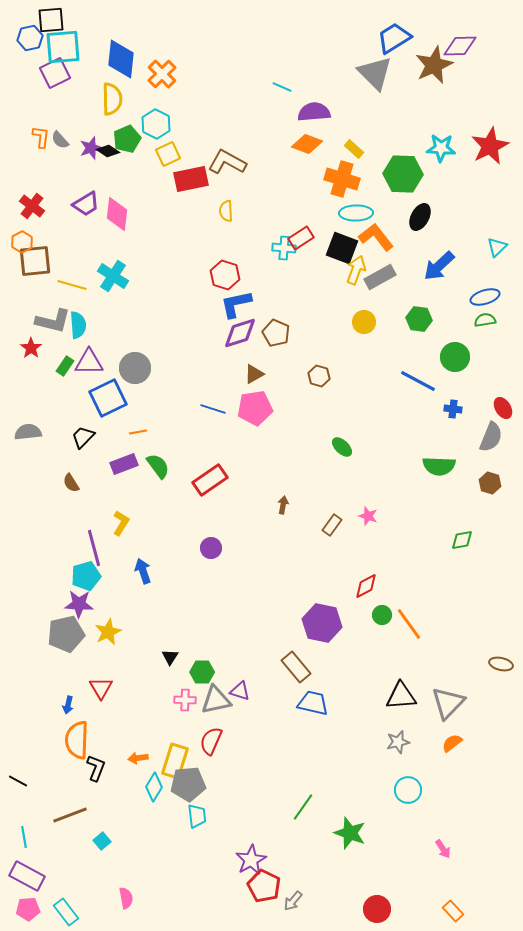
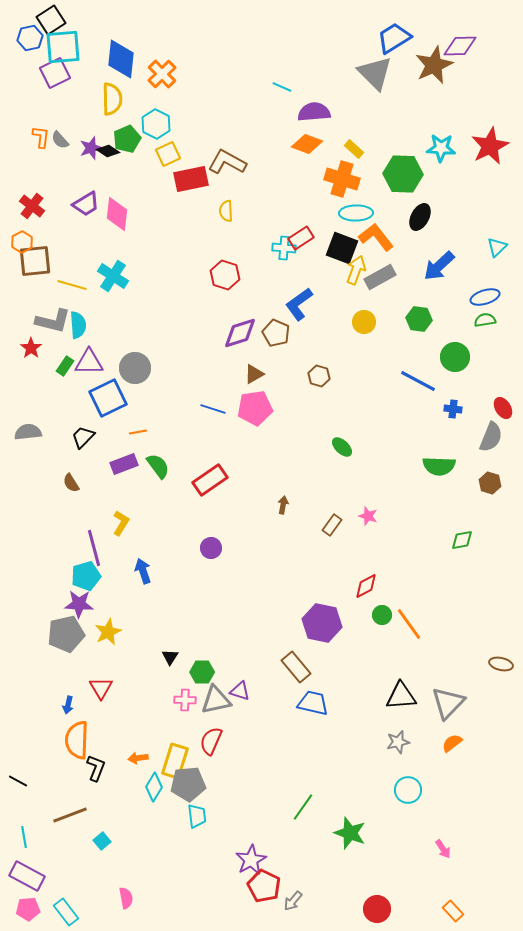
black square at (51, 20): rotated 28 degrees counterclockwise
blue L-shape at (236, 304): moved 63 px right; rotated 24 degrees counterclockwise
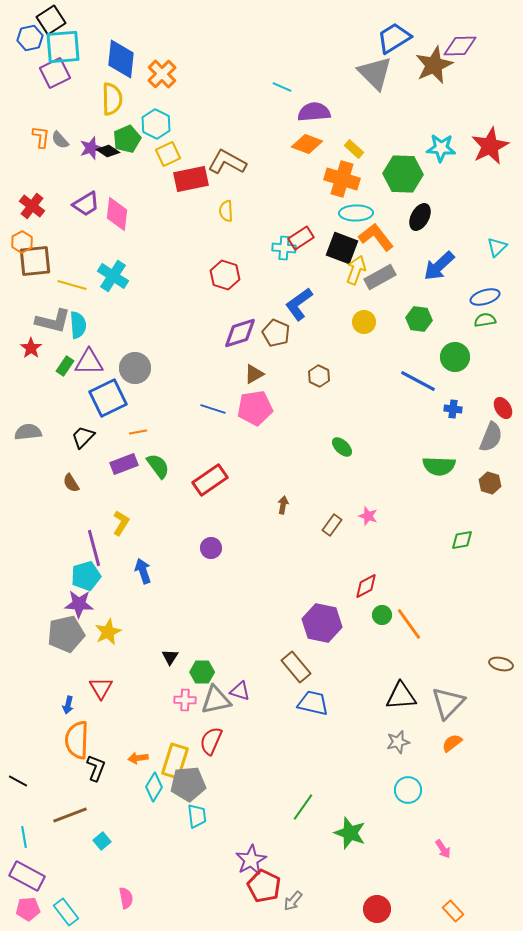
brown hexagon at (319, 376): rotated 10 degrees clockwise
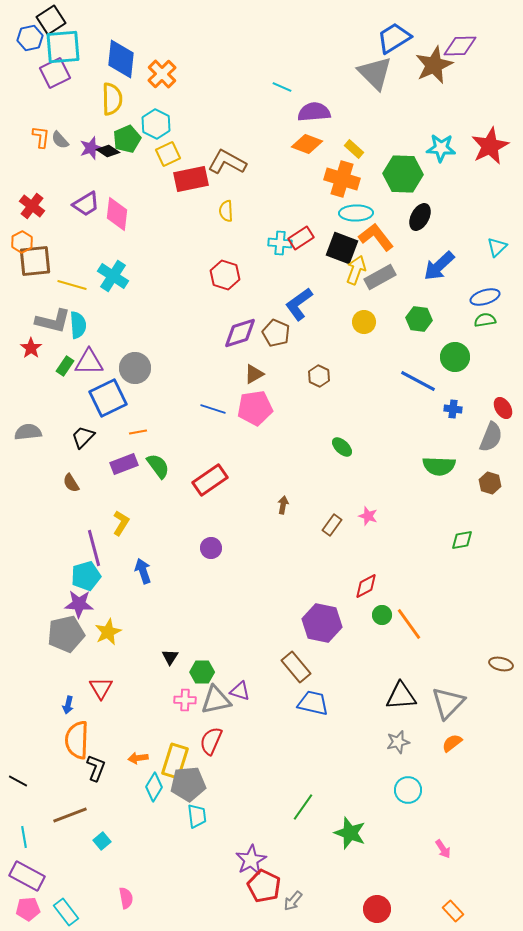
cyan cross at (284, 248): moved 4 px left, 5 px up
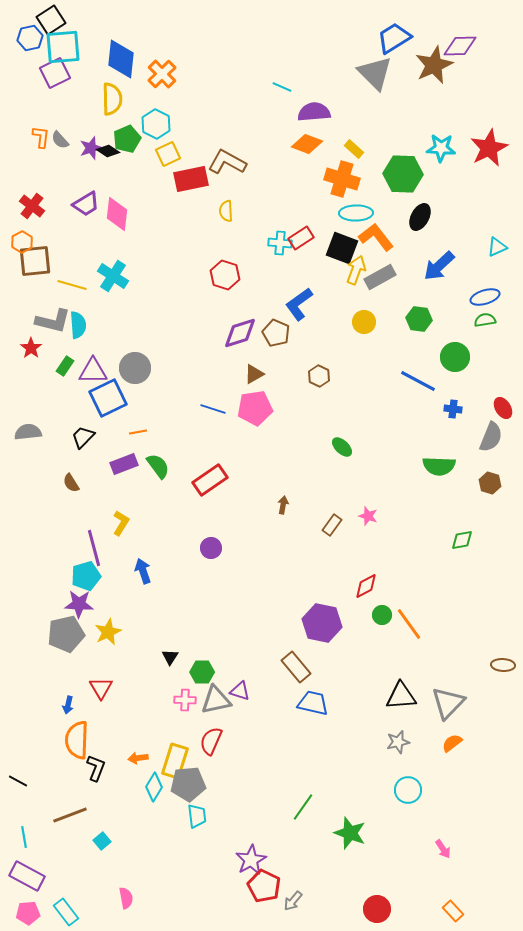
red star at (490, 146): moved 1 px left, 2 px down
cyan triangle at (497, 247): rotated 20 degrees clockwise
purple triangle at (89, 362): moved 4 px right, 9 px down
brown ellipse at (501, 664): moved 2 px right, 1 px down; rotated 10 degrees counterclockwise
pink pentagon at (28, 909): moved 4 px down
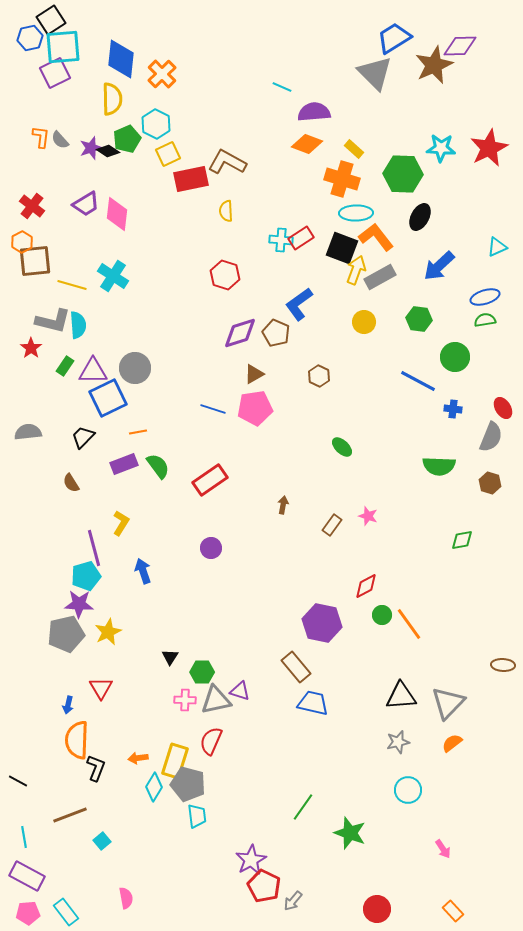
cyan cross at (280, 243): moved 1 px right, 3 px up
gray pentagon at (188, 784): rotated 20 degrees clockwise
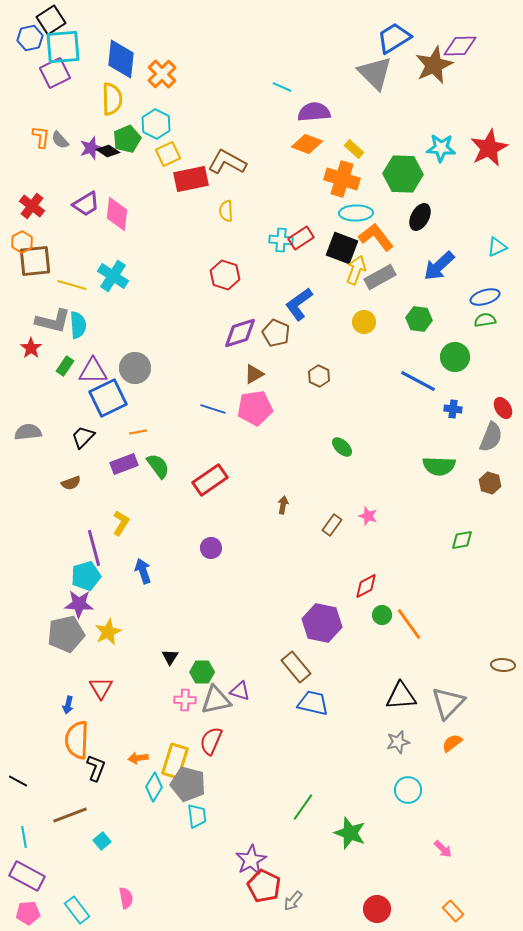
brown semicircle at (71, 483): rotated 78 degrees counterclockwise
pink arrow at (443, 849): rotated 12 degrees counterclockwise
cyan rectangle at (66, 912): moved 11 px right, 2 px up
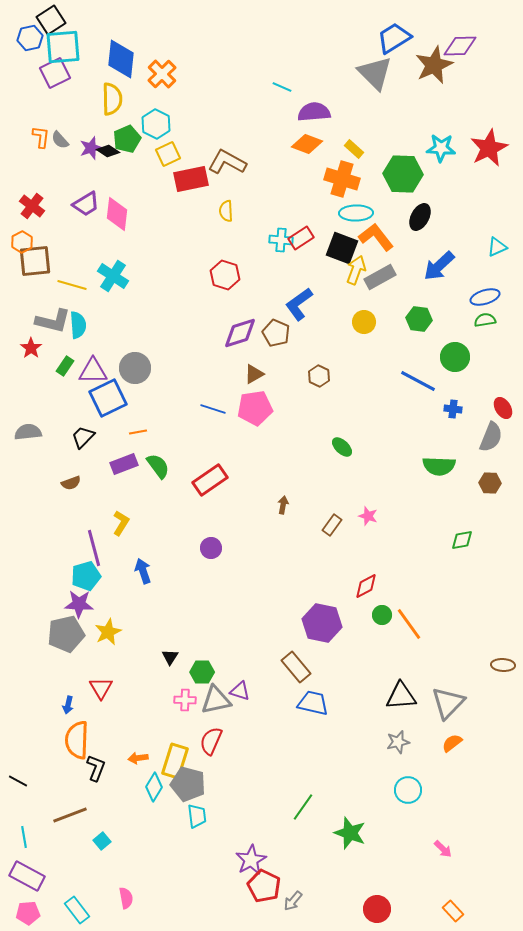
brown hexagon at (490, 483): rotated 15 degrees counterclockwise
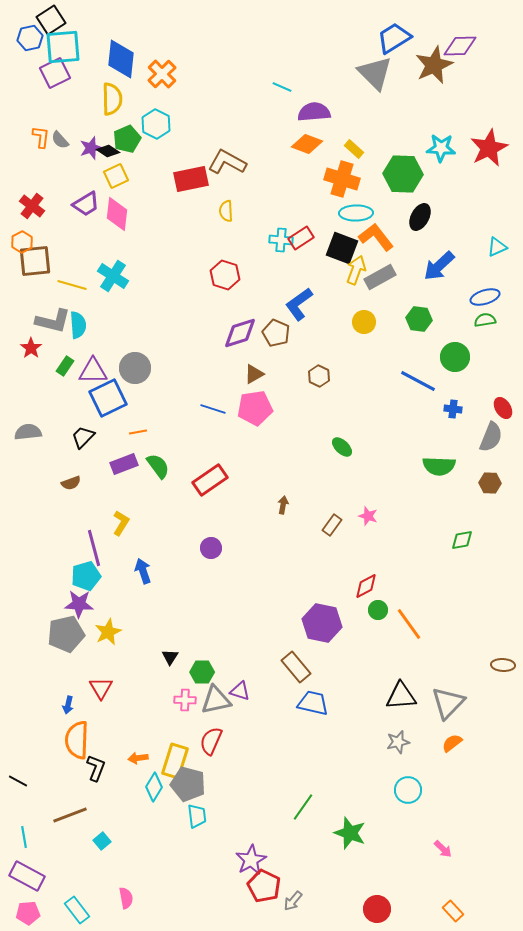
yellow square at (168, 154): moved 52 px left, 22 px down
green circle at (382, 615): moved 4 px left, 5 px up
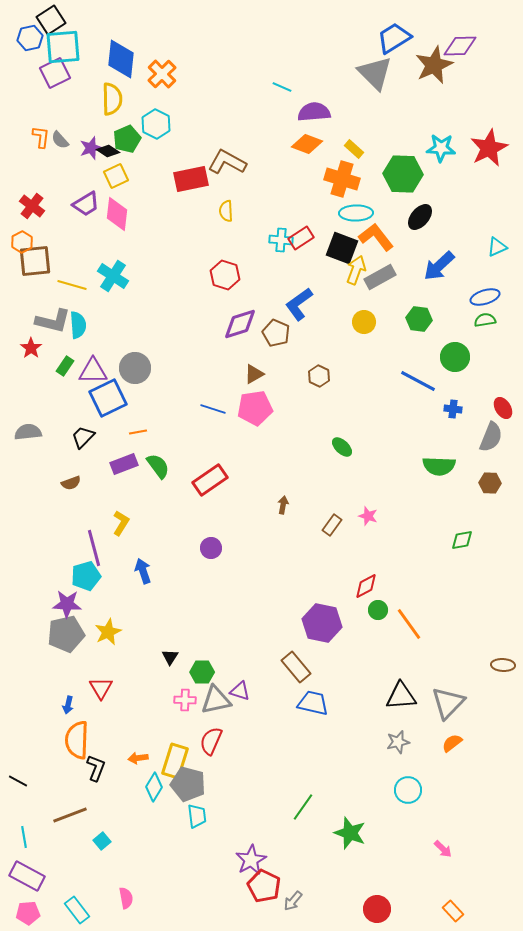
black ellipse at (420, 217): rotated 12 degrees clockwise
purple diamond at (240, 333): moved 9 px up
purple star at (79, 604): moved 12 px left
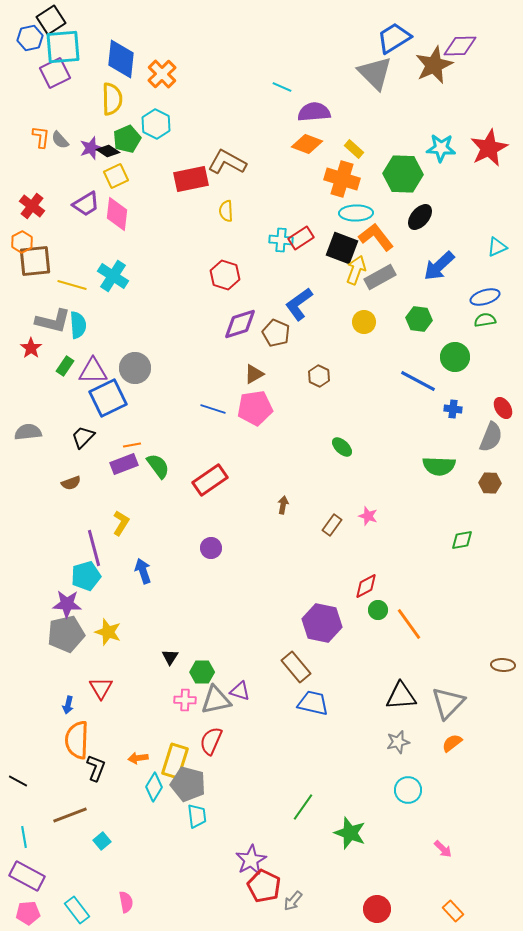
orange line at (138, 432): moved 6 px left, 13 px down
yellow star at (108, 632): rotated 28 degrees counterclockwise
pink semicircle at (126, 898): moved 4 px down
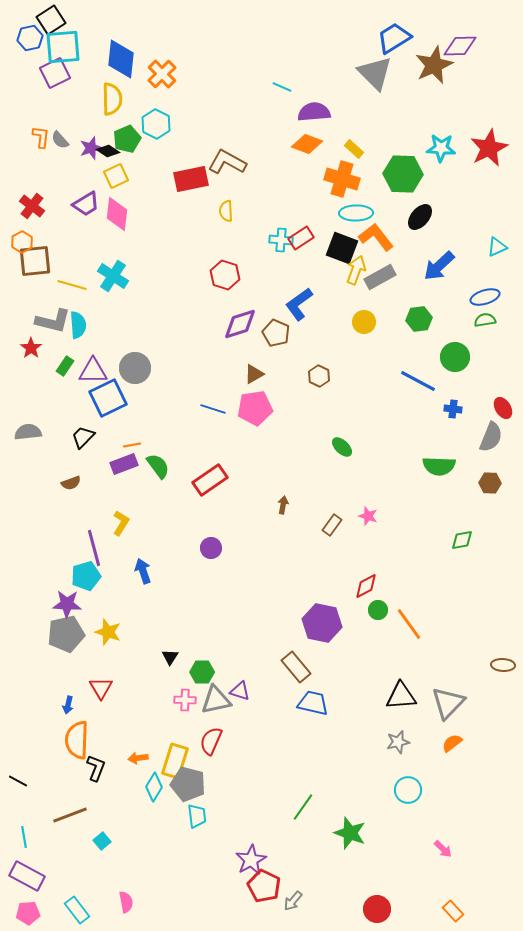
green hexagon at (419, 319): rotated 15 degrees counterclockwise
